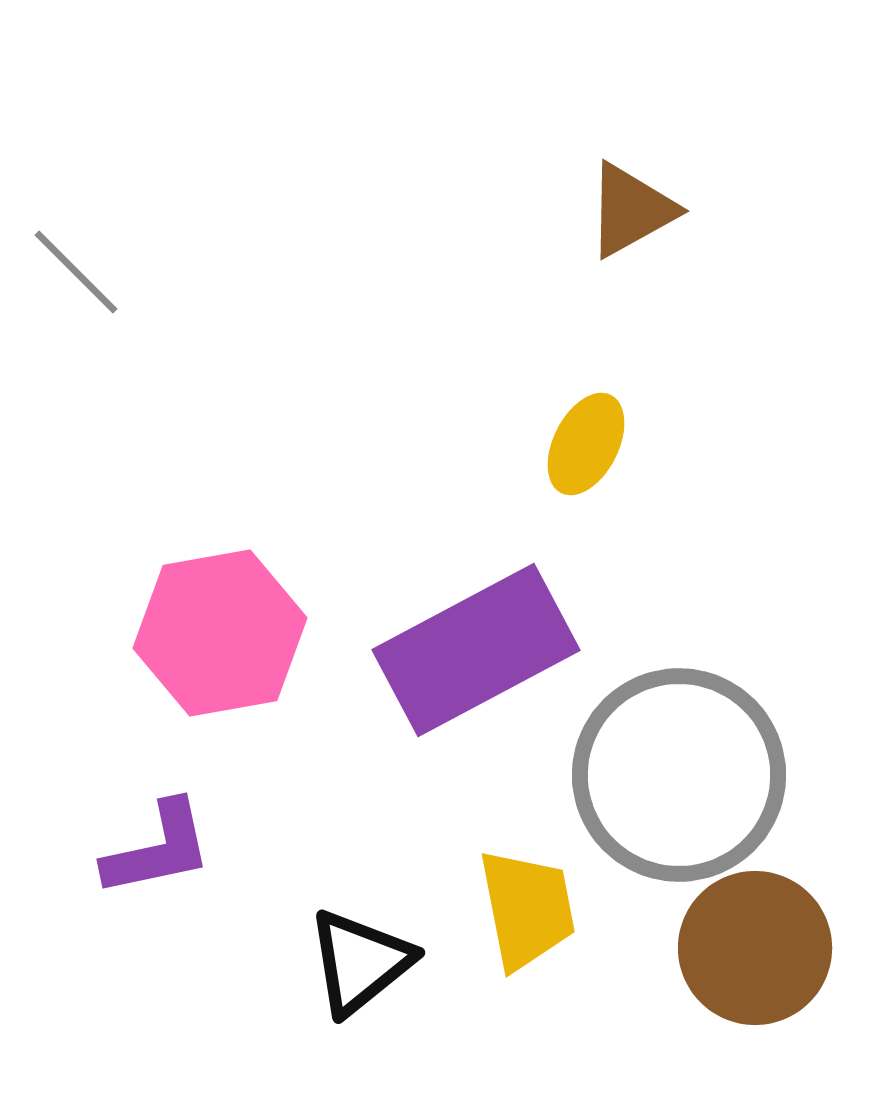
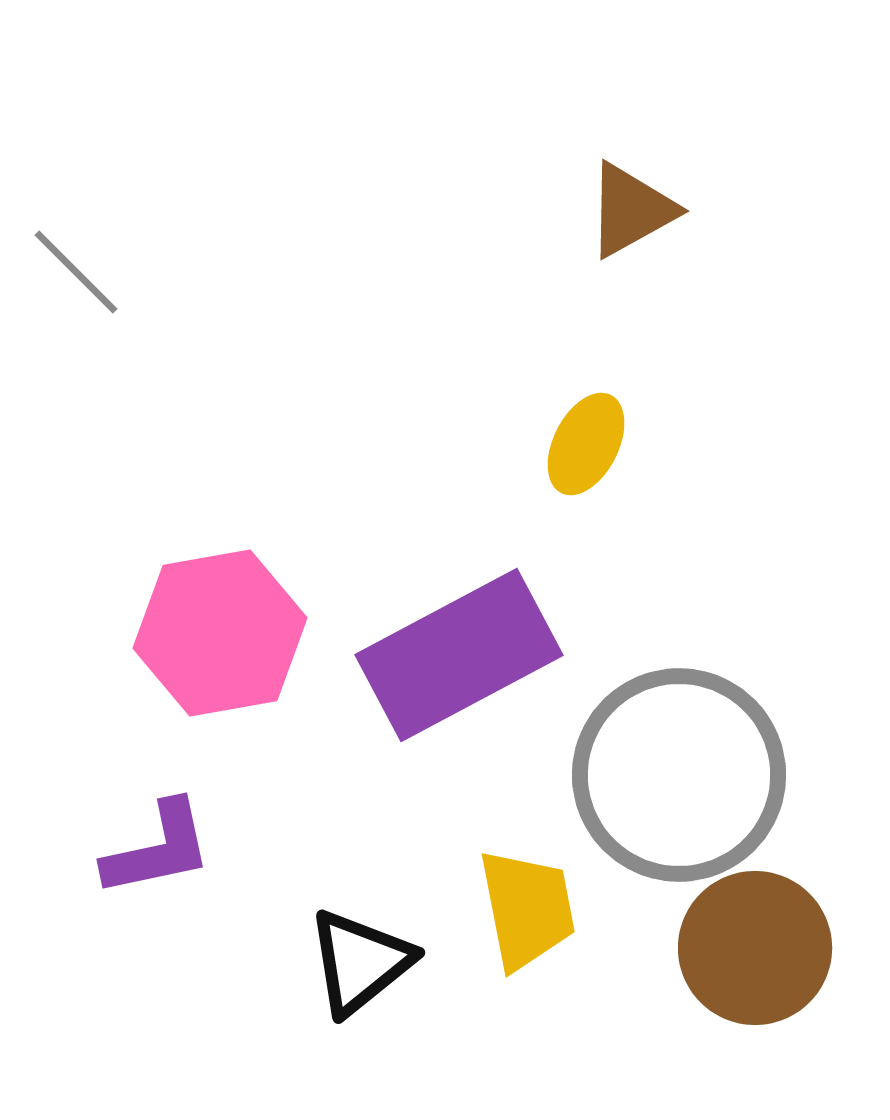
purple rectangle: moved 17 px left, 5 px down
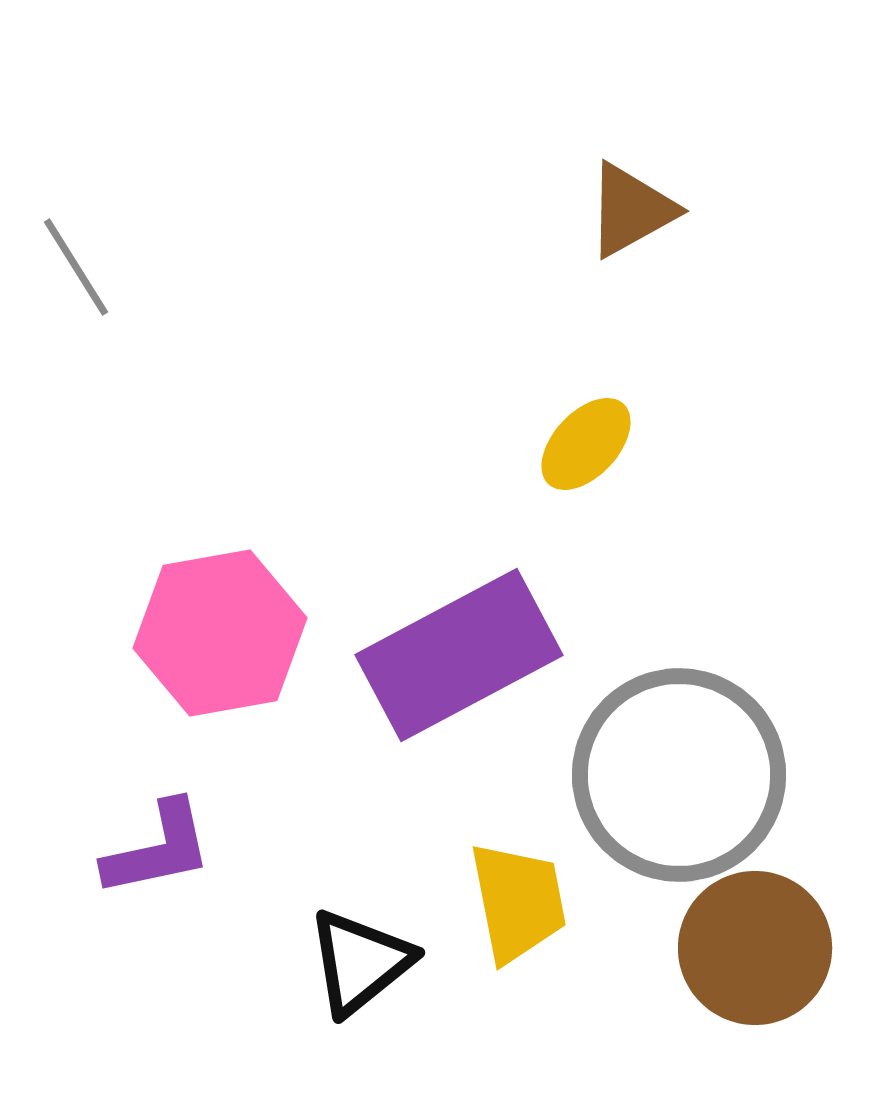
gray line: moved 5 px up; rotated 13 degrees clockwise
yellow ellipse: rotated 16 degrees clockwise
yellow trapezoid: moved 9 px left, 7 px up
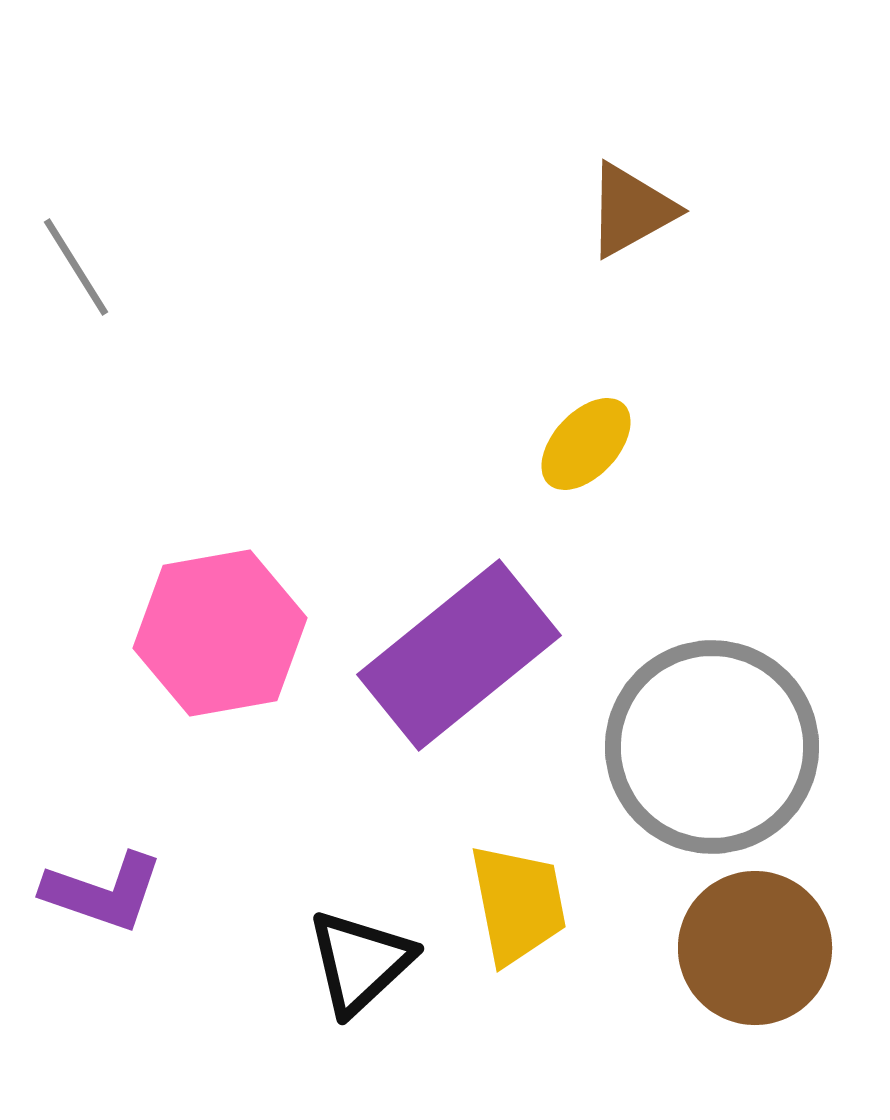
purple rectangle: rotated 11 degrees counterclockwise
gray circle: moved 33 px right, 28 px up
purple L-shape: moved 55 px left, 43 px down; rotated 31 degrees clockwise
yellow trapezoid: moved 2 px down
black triangle: rotated 4 degrees counterclockwise
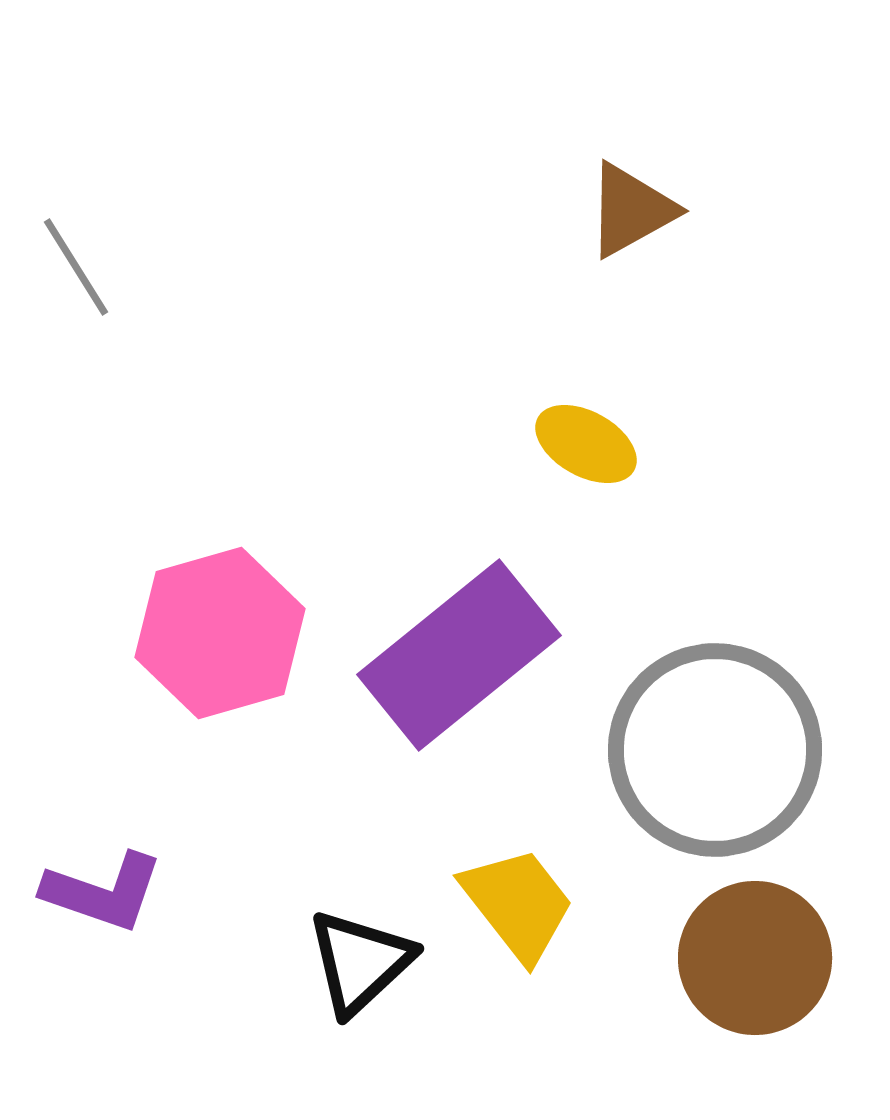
yellow ellipse: rotated 76 degrees clockwise
pink hexagon: rotated 6 degrees counterclockwise
gray circle: moved 3 px right, 3 px down
yellow trapezoid: rotated 27 degrees counterclockwise
brown circle: moved 10 px down
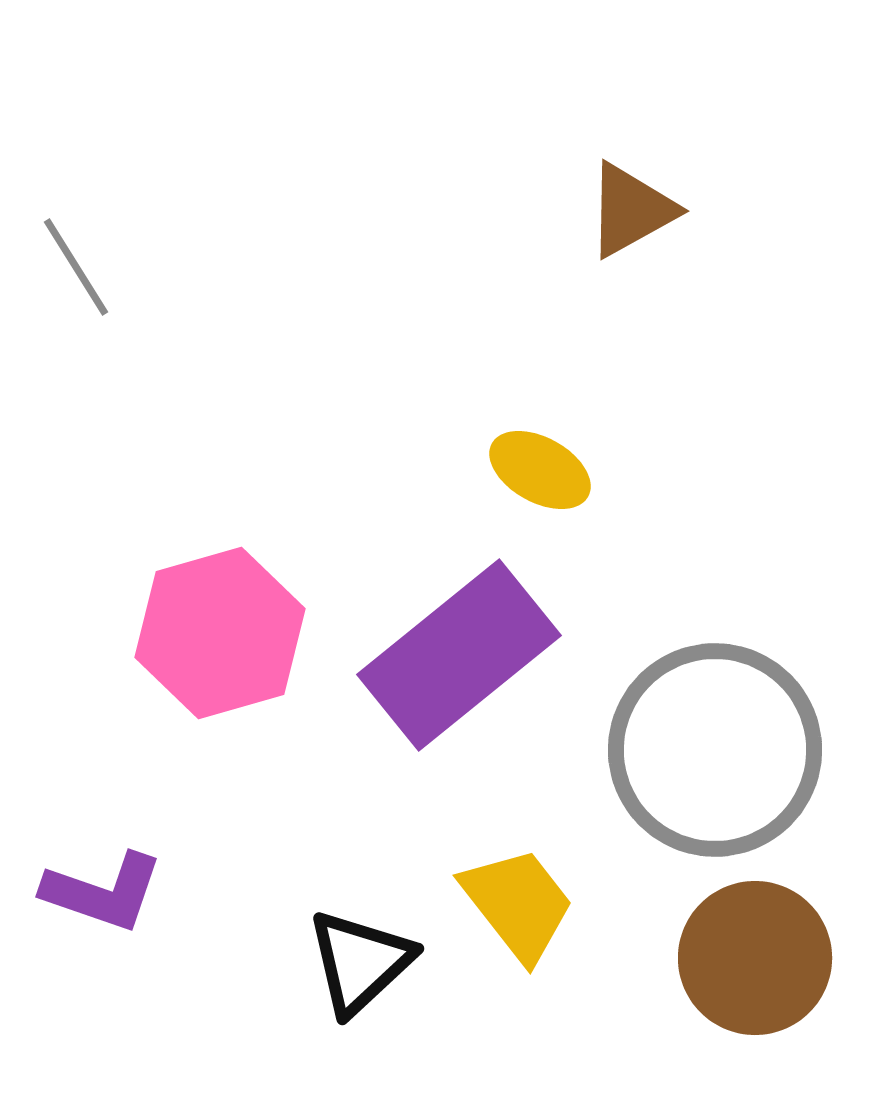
yellow ellipse: moved 46 px left, 26 px down
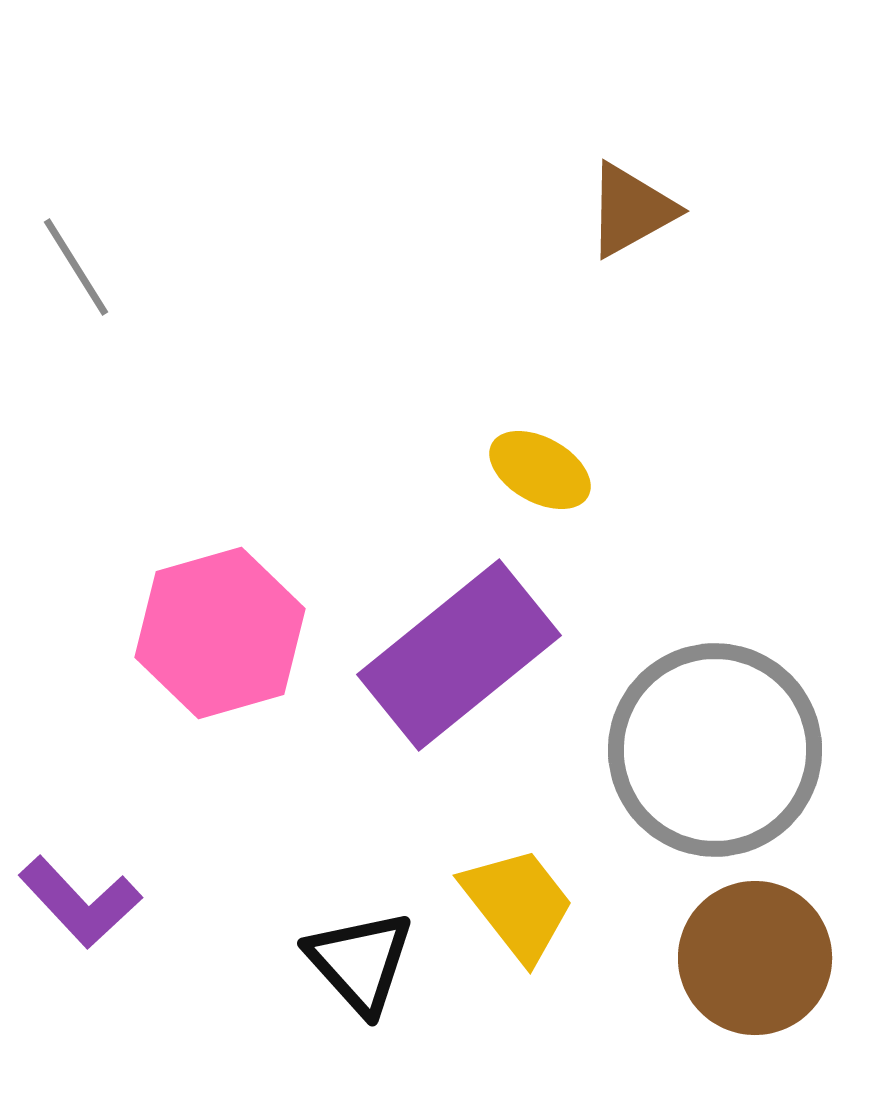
purple L-shape: moved 23 px left, 10 px down; rotated 28 degrees clockwise
black triangle: rotated 29 degrees counterclockwise
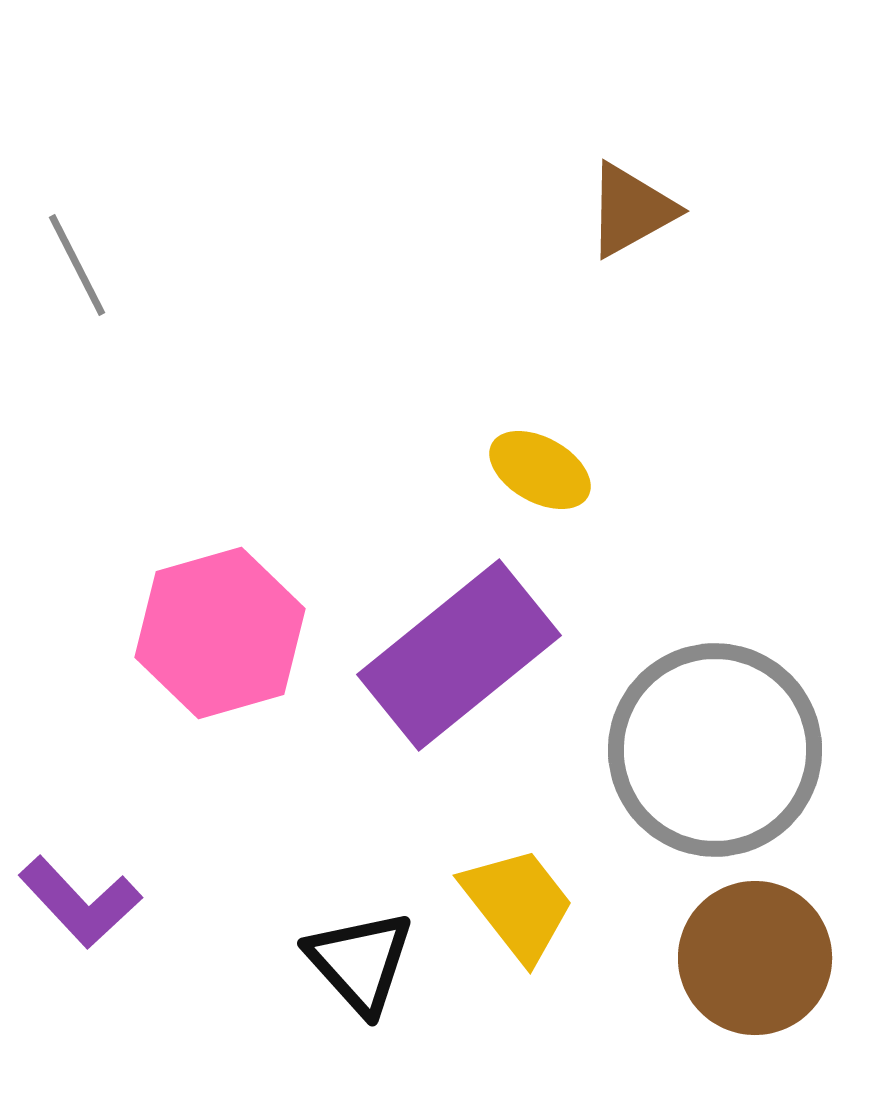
gray line: moved 1 px right, 2 px up; rotated 5 degrees clockwise
